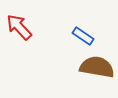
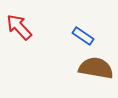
brown semicircle: moved 1 px left, 1 px down
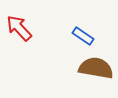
red arrow: moved 1 px down
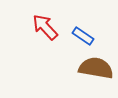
red arrow: moved 26 px right, 1 px up
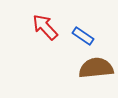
brown semicircle: rotated 16 degrees counterclockwise
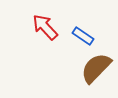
brown semicircle: rotated 40 degrees counterclockwise
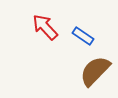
brown semicircle: moved 1 px left, 3 px down
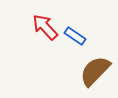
blue rectangle: moved 8 px left
